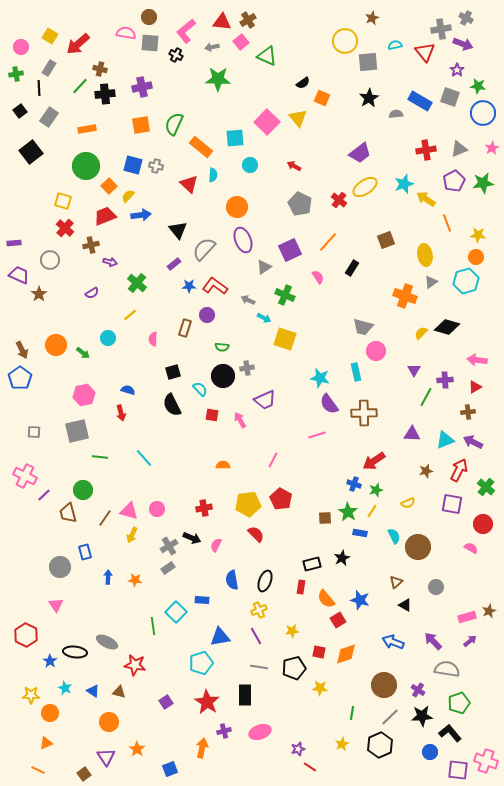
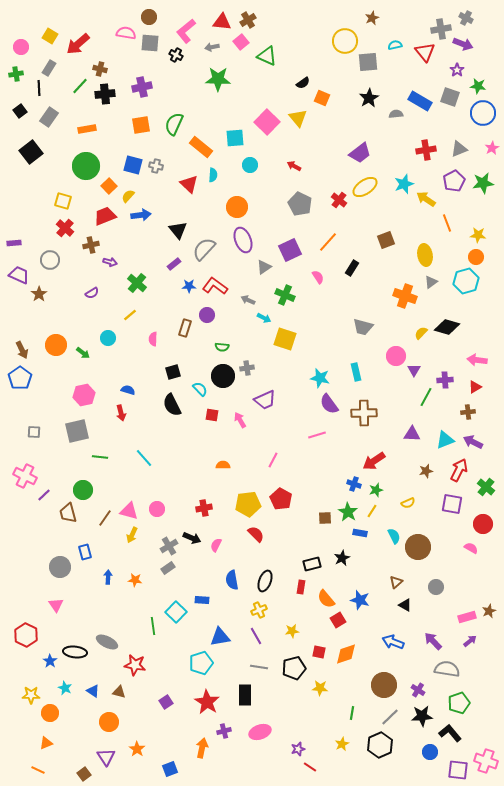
pink circle at (376, 351): moved 20 px right, 5 px down
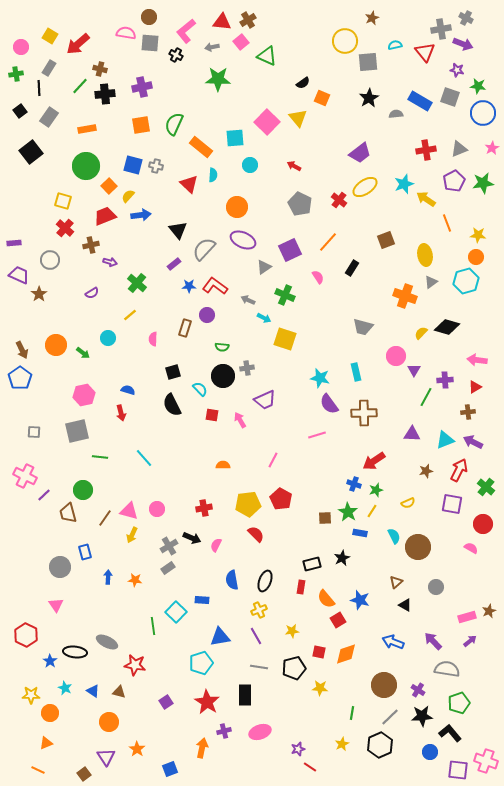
purple star at (457, 70): rotated 24 degrees counterclockwise
purple ellipse at (243, 240): rotated 45 degrees counterclockwise
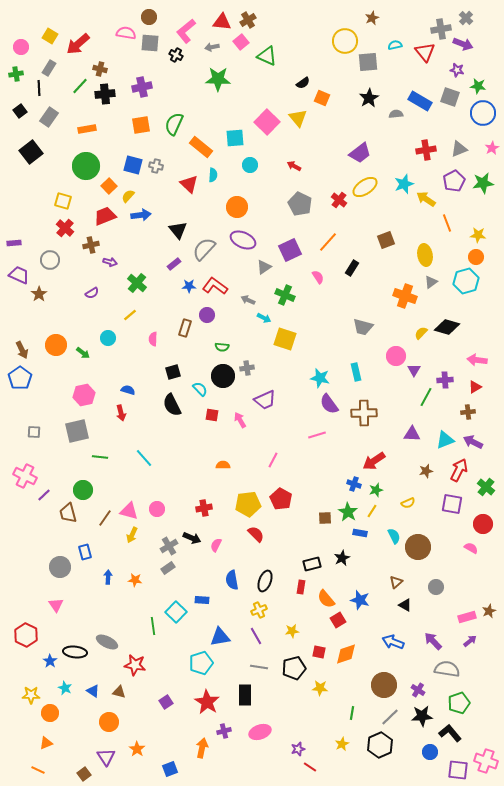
gray cross at (466, 18): rotated 16 degrees clockwise
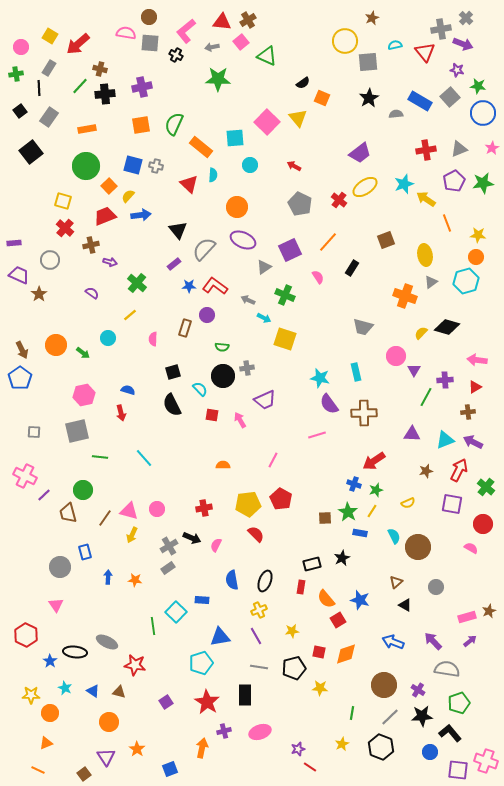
gray square at (450, 97): rotated 30 degrees clockwise
purple semicircle at (92, 293): rotated 112 degrees counterclockwise
black hexagon at (380, 745): moved 1 px right, 2 px down; rotated 15 degrees counterclockwise
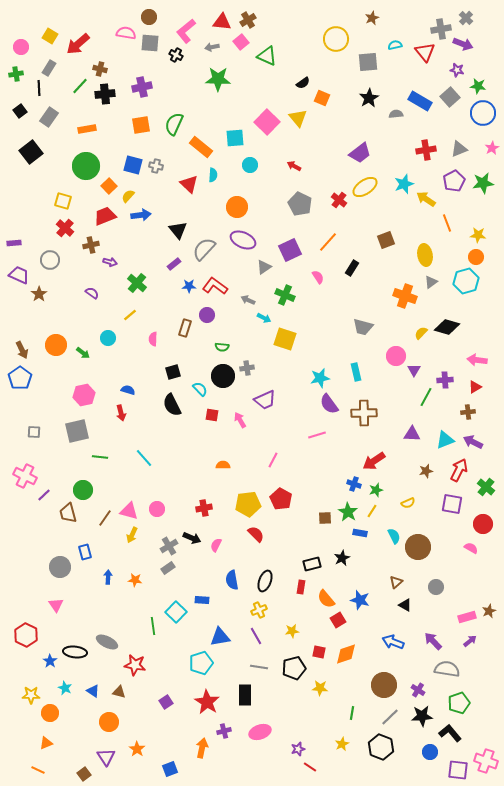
yellow circle at (345, 41): moved 9 px left, 2 px up
cyan star at (320, 378): rotated 24 degrees counterclockwise
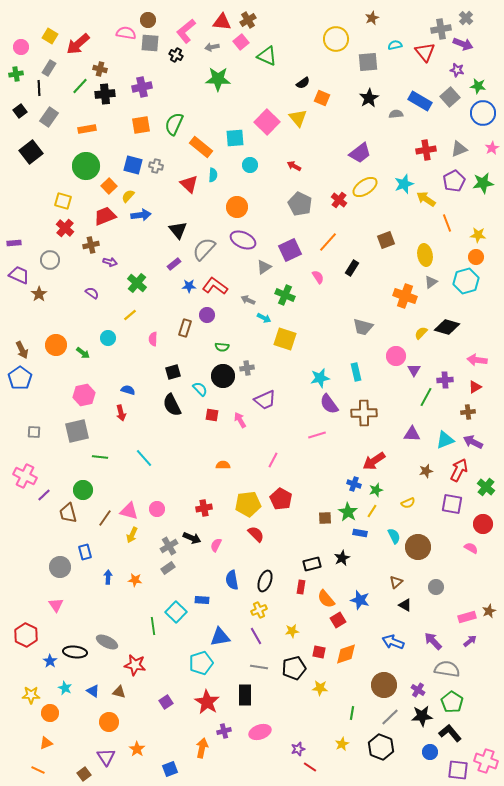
brown circle at (149, 17): moved 1 px left, 3 px down
green pentagon at (459, 703): moved 7 px left, 1 px up; rotated 20 degrees counterclockwise
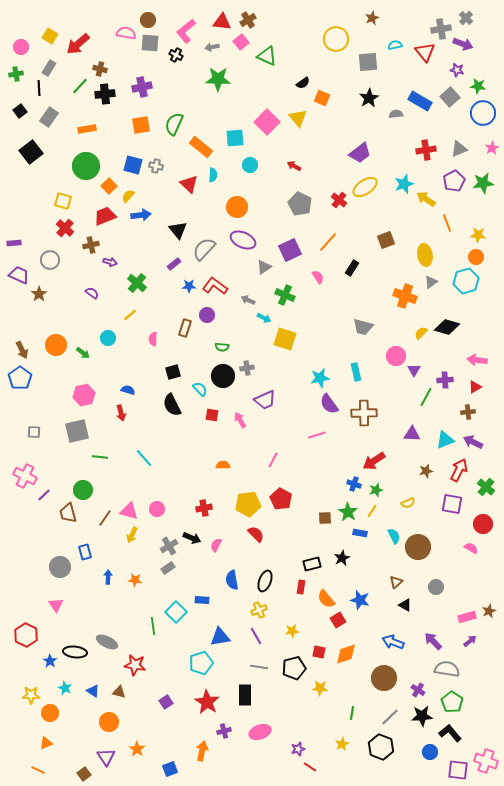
brown circle at (384, 685): moved 7 px up
orange arrow at (202, 748): moved 3 px down
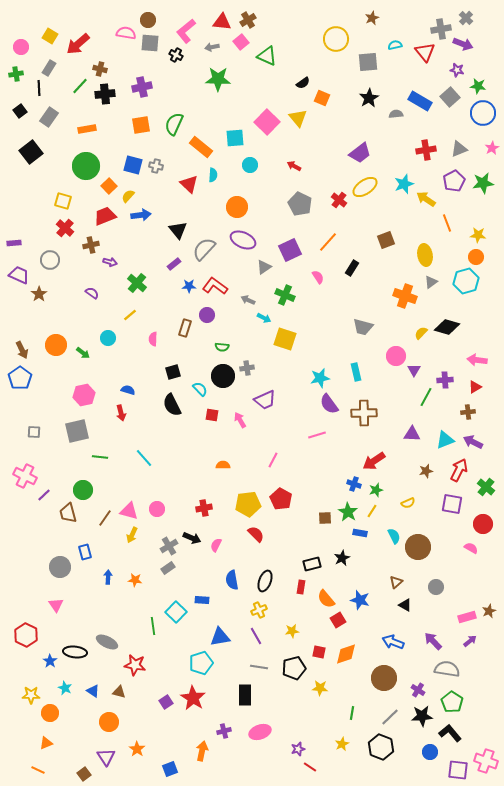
red star at (207, 702): moved 14 px left, 4 px up
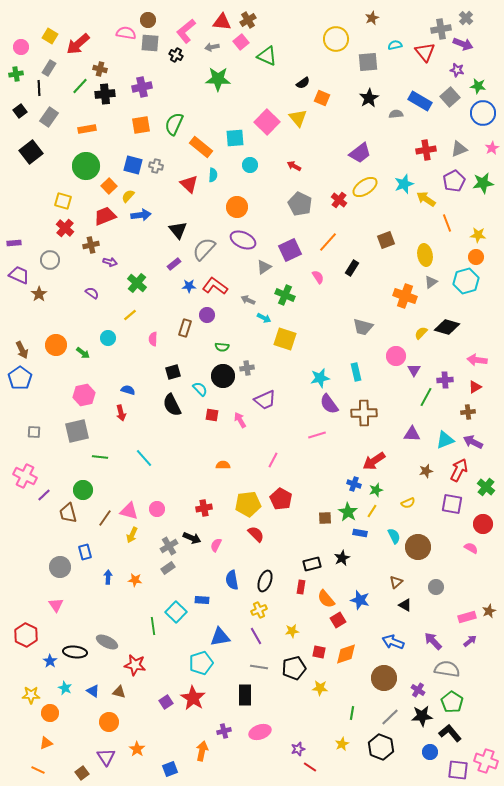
brown square at (84, 774): moved 2 px left, 1 px up
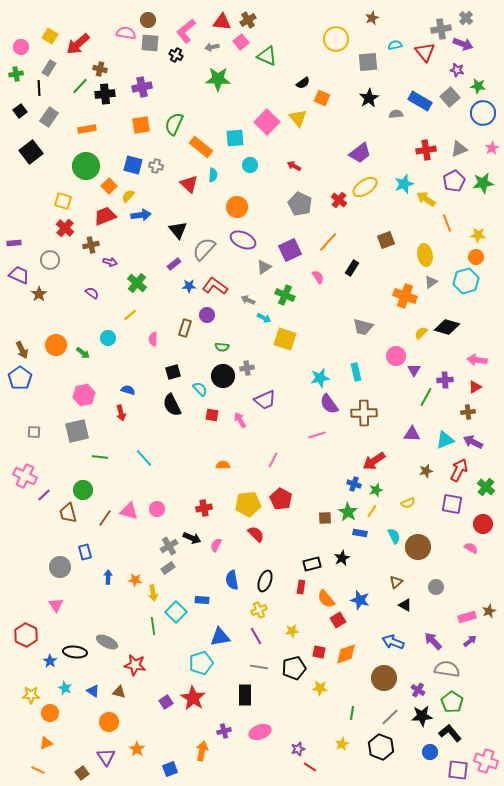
yellow arrow at (132, 535): moved 21 px right, 58 px down; rotated 35 degrees counterclockwise
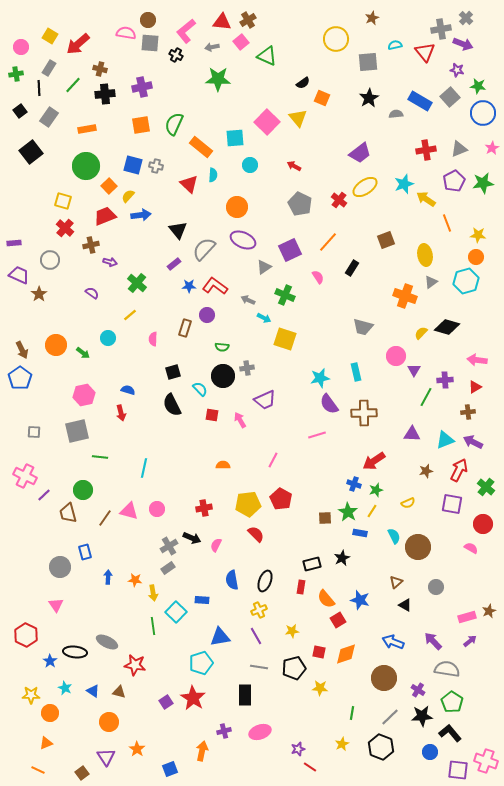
green line at (80, 86): moved 7 px left, 1 px up
cyan line at (144, 458): moved 10 px down; rotated 54 degrees clockwise
